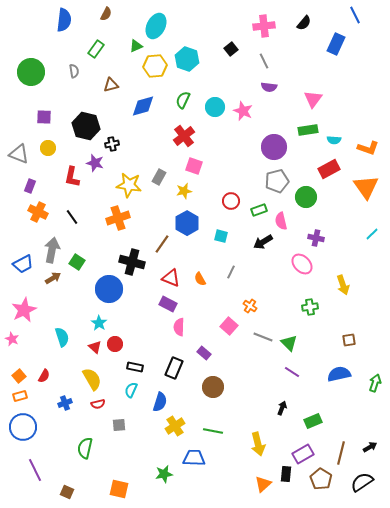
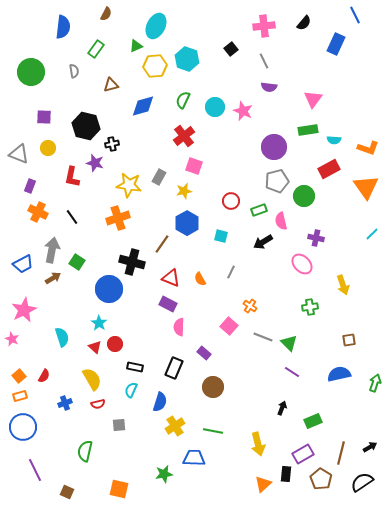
blue semicircle at (64, 20): moved 1 px left, 7 px down
green circle at (306, 197): moved 2 px left, 1 px up
green semicircle at (85, 448): moved 3 px down
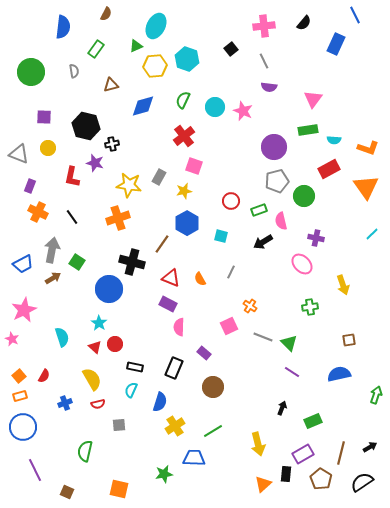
pink square at (229, 326): rotated 24 degrees clockwise
green arrow at (375, 383): moved 1 px right, 12 px down
green line at (213, 431): rotated 42 degrees counterclockwise
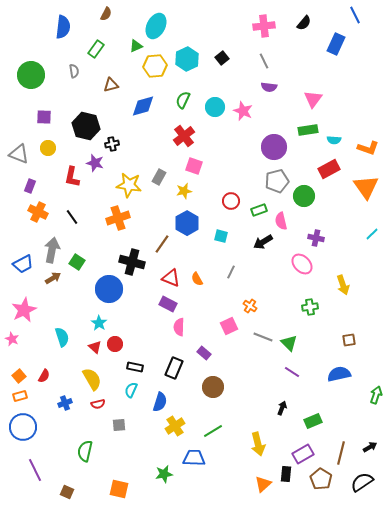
black square at (231, 49): moved 9 px left, 9 px down
cyan hexagon at (187, 59): rotated 15 degrees clockwise
green circle at (31, 72): moved 3 px down
orange semicircle at (200, 279): moved 3 px left
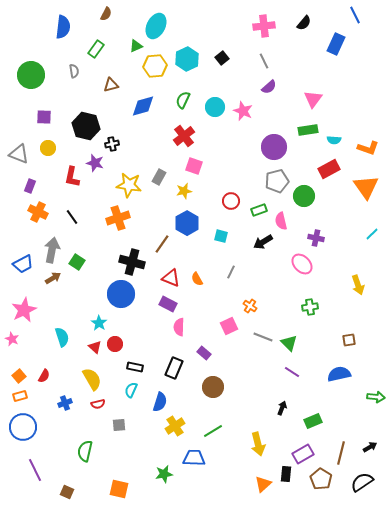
purple semicircle at (269, 87): rotated 49 degrees counterclockwise
yellow arrow at (343, 285): moved 15 px right
blue circle at (109, 289): moved 12 px right, 5 px down
green arrow at (376, 395): moved 2 px down; rotated 78 degrees clockwise
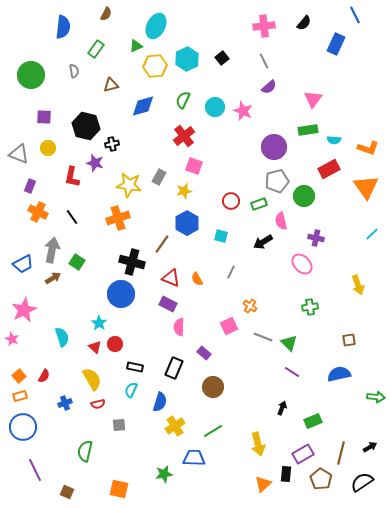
green rectangle at (259, 210): moved 6 px up
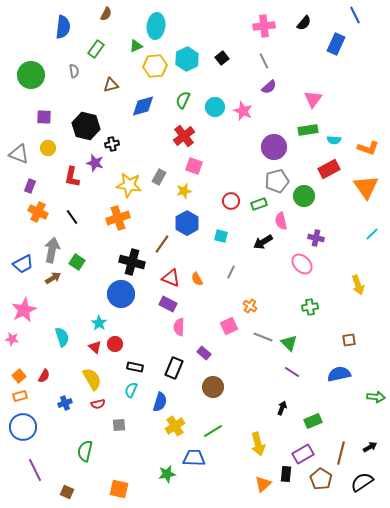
cyan ellipse at (156, 26): rotated 20 degrees counterclockwise
pink star at (12, 339): rotated 16 degrees counterclockwise
green star at (164, 474): moved 3 px right
